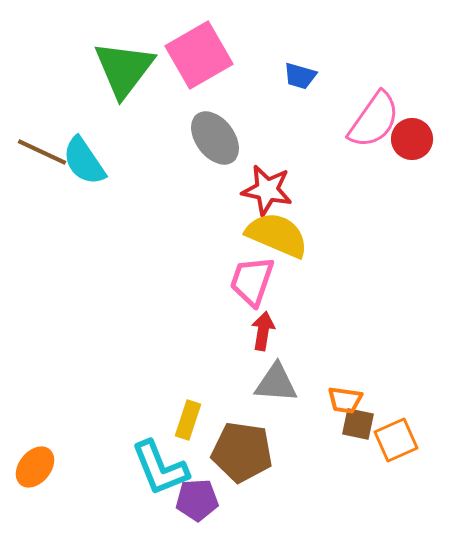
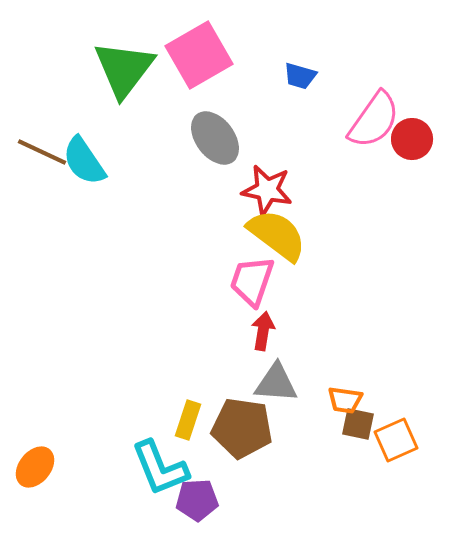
yellow semicircle: rotated 14 degrees clockwise
brown pentagon: moved 24 px up
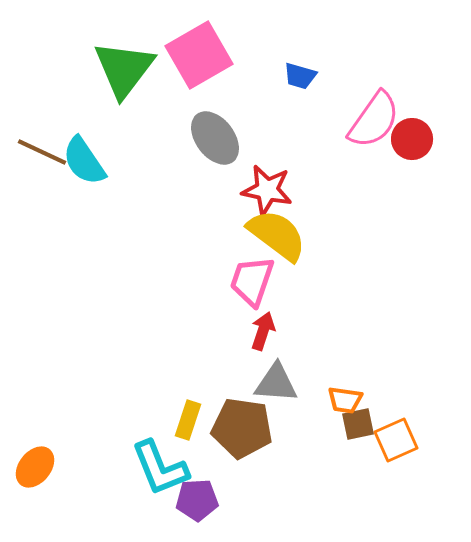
red arrow: rotated 9 degrees clockwise
brown square: rotated 24 degrees counterclockwise
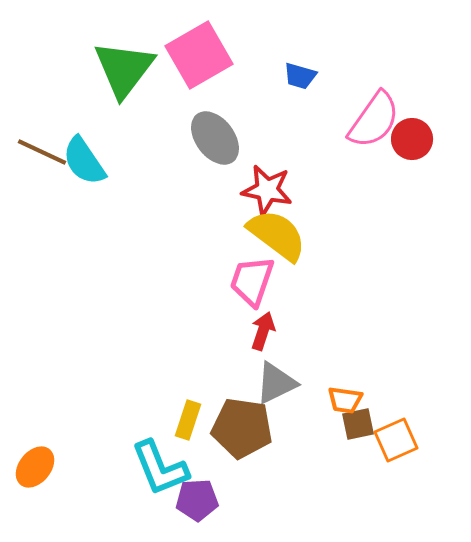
gray triangle: rotated 30 degrees counterclockwise
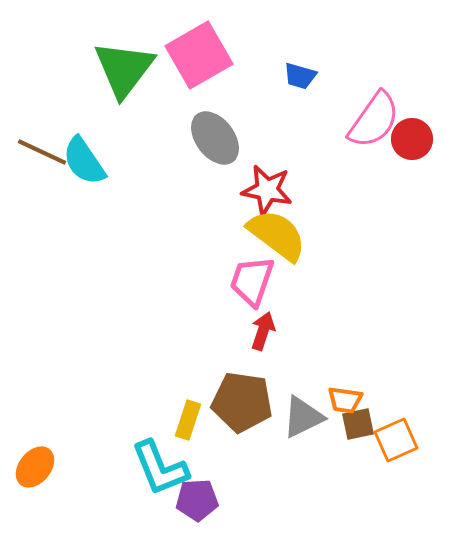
gray triangle: moved 27 px right, 34 px down
brown pentagon: moved 26 px up
